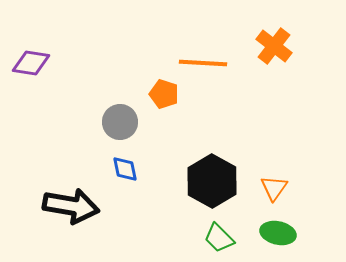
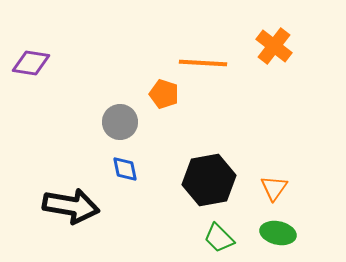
black hexagon: moved 3 px left, 1 px up; rotated 21 degrees clockwise
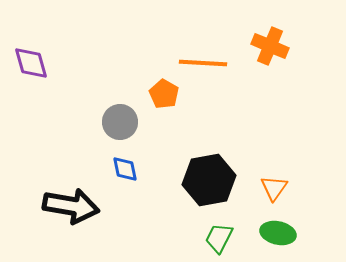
orange cross: moved 4 px left; rotated 15 degrees counterclockwise
purple diamond: rotated 66 degrees clockwise
orange pentagon: rotated 12 degrees clockwise
green trapezoid: rotated 72 degrees clockwise
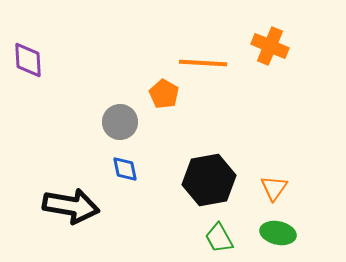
purple diamond: moved 3 px left, 3 px up; rotated 12 degrees clockwise
green trapezoid: rotated 56 degrees counterclockwise
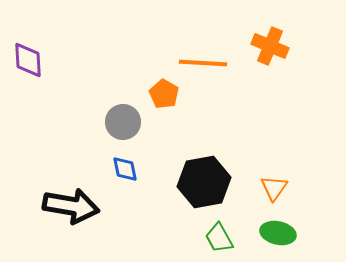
gray circle: moved 3 px right
black hexagon: moved 5 px left, 2 px down
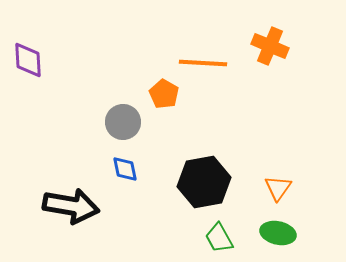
orange triangle: moved 4 px right
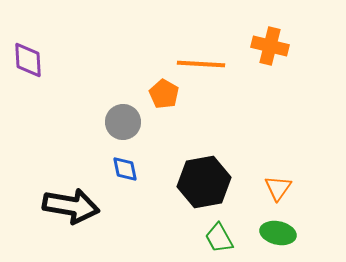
orange cross: rotated 9 degrees counterclockwise
orange line: moved 2 px left, 1 px down
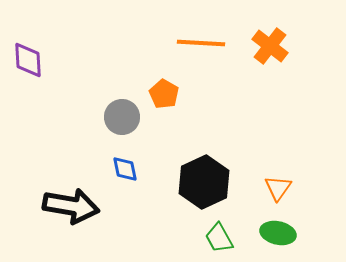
orange cross: rotated 24 degrees clockwise
orange line: moved 21 px up
gray circle: moved 1 px left, 5 px up
black hexagon: rotated 15 degrees counterclockwise
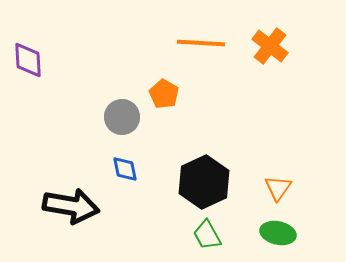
green trapezoid: moved 12 px left, 3 px up
